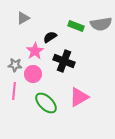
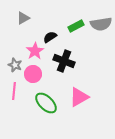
green rectangle: rotated 49 degrees counterclockwise
gray star: rotated 16 degrees clockwise
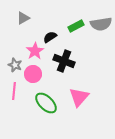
pink triangle: rotated 20 degrees counterclockwise
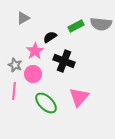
gray semicircle: rotated 15 degrees clockwise
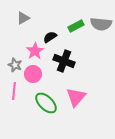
pink triangle: moved 3 px left
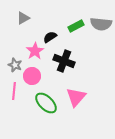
pink circle: moved 1 px left, 2 px down
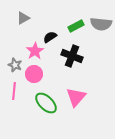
black cross: moved 8 px right, 5 px up
pink circle: moved 2 px right, 2 px up
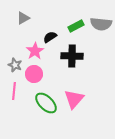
black cross: rotated 20 degrees counterclockwise
pink triangle: moved 2 px left, 2 px down
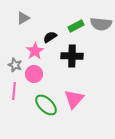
green ellipse: moved 2 px down
